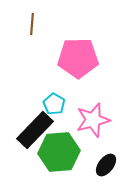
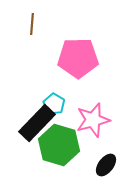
black rectangle: moved 2 px right, 7 px up
green hexagon: moved 7 px up; rotated 21 degrees clockwise
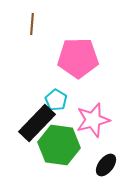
cyan pentagon: moved 2 px right, 4 px up
green hexagon: rotated 9 degrees counterclockwise
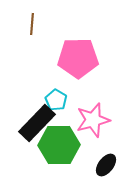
green hexagon: rotated 9 degrees counterclockwise
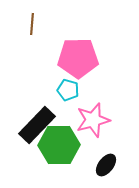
cyan pentagon: moved 12 px right, 10 px up; rotated 15 degrees counterclockwise
black rectangle: moved 2 px down
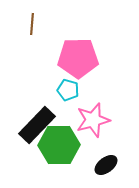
black ellipse: rotated 15 degrees clockwise
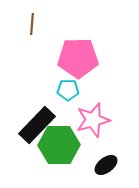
cyan pentagon: rotated 15 degrees counterclockwise
